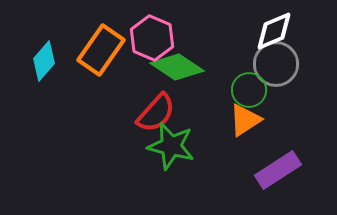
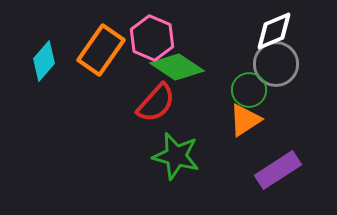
red semicircle: moved 10 px up
green star: moved 5 px right, 10 px down
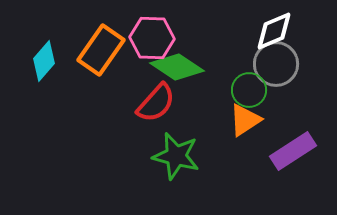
pink hexagon: rotated 21 degrees counterclockwise
purple rectangle: moved 15 px right, 19 px up
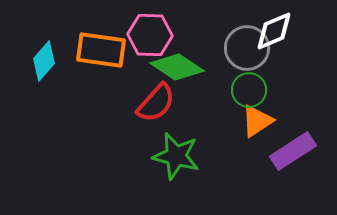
pink hexagon: moved 2 px left, 3 px up
orange rectangle: rotated 63 degrees clockwise
gray circle: moved 29 px left, 16 px up
orange triangle: moved 12 px right, 1 px down
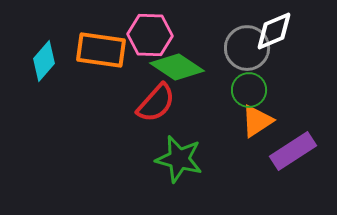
green star: moved 3 px right, 3 px down
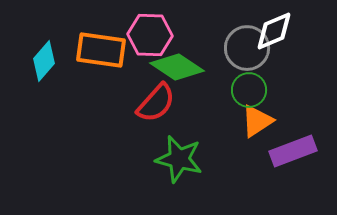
purple rectangle: rotated 12 degrees clockwise
